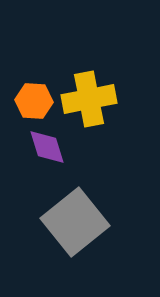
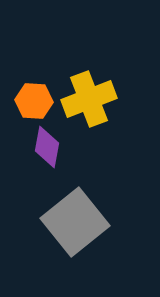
yellow cross: rotated 10 degrees counterclockwise
purple diamond: rotated 27 degrees clockwise
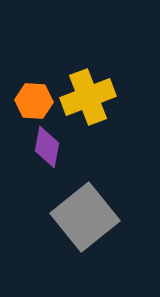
yellow cross: moved 1 px left, 2 px up
gray square: moved 10 px right, 5 px up
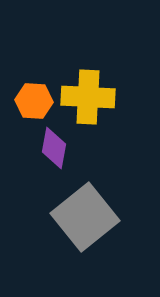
yellow cross: rotated 24 degrees clockwise
purple diamond: moved 7 px right, 1 px down
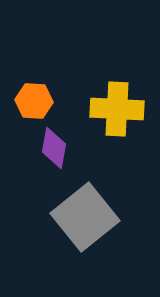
yellow cross: moved 29 px right, 12 px down
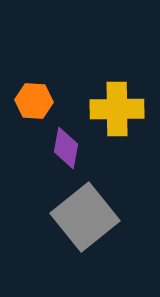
yellow cross: rotated 4 degrees counterclockwise
purple diamond: moved 12 px right
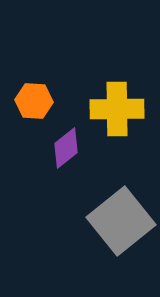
purple diamond: rotated 42 degrees clockwise
gray square: moved 36 px right, 4 px down
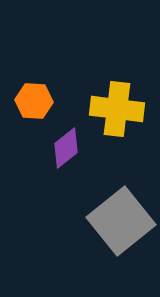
yellow cross: rotated 8 degrees clockwise
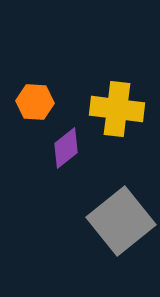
orange hexagon: moved 1 px right, 1 px down
